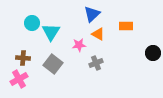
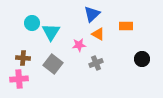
black circle: moved 11 px left, 6 px down
pink cross: rotated 24 degrees clockwise
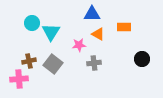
blue triangle: rotated 42 degrees clockwise
orange rectangle: moved 2 px left, 1 px down
brown cross: moved 6 px right, 3 px down; rotated 16 degrees counterclockwise
gray cross: moved 2 px left; rotated 16 degrees clockwise
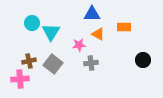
black circle: moved 1 px right, 1 px down
gray cross: moved 3 px left
pink cross: moved 1 px right
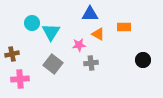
blue triangle: moved 2 px left
brown cross: moved 17 px left, 7 px up
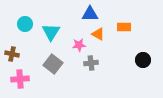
cyan circle: moved 7 px left, 1 px down
brown cross: rotated 24 degrees clockwise
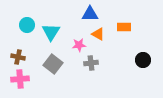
cyan circle: moved 2 px right, 1 px down
brown cross: moved 6 px right, 3 px down
